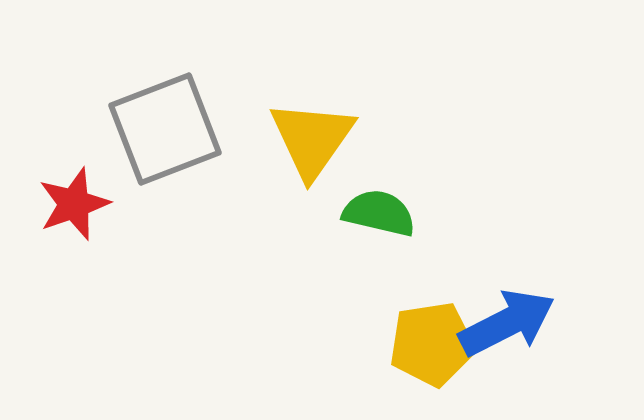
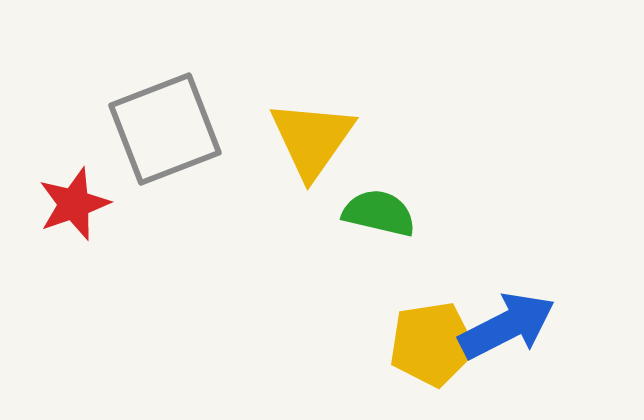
blue arrow: moved 3 px down
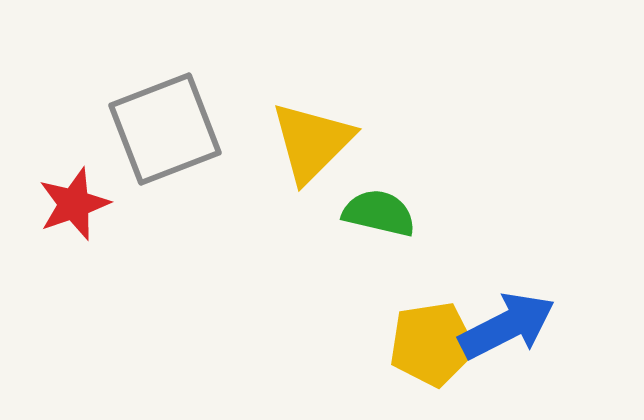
yellow triangle: moved 3 px down; rotated 10 degrees clockwise
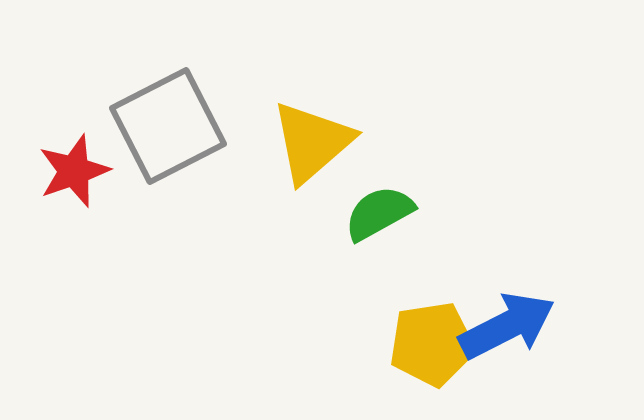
gray square: moved 3 px right, 3 px up; rotated 6 degrees counterclockwise
yellow triangle: rotated 4 degrees clockwise
red star: moved 33 px up
green semicircle: rotated 42 degrees counterclockwise
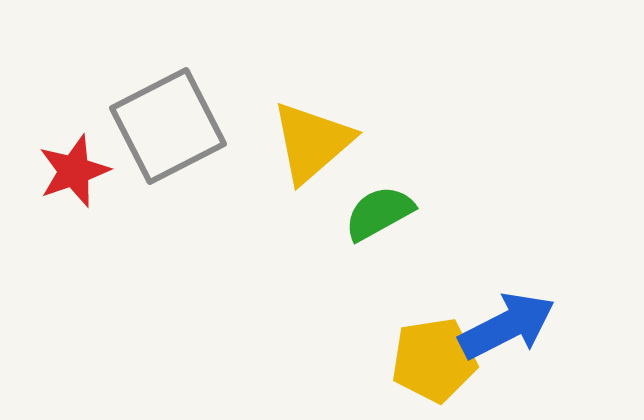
yellow pentagon: moved 2 px right, 16 px down
